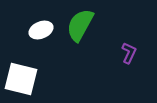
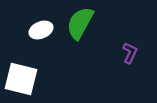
green semicircle: moved 2 px up
purple L-shape: moved 1 px right
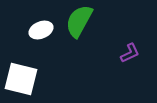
green semicircle: moved 1 px left, 2 px up
purple L-shape: rotated 40 degrees clockwise
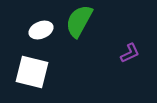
white square: moved 11 px right, 7 px up
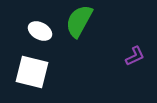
white ellipse: moved 1 px left, 1 px down; rotated 50 degrees clockwise
purple L-shape: moved 5 px right, 3 px down
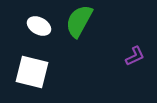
white ellipse: moved 1 px left, 5 px up
